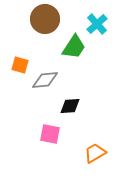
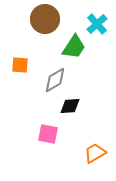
orange square: rotated 12 degrees counterclockwise
gray diamond: moved 10 px right; rotated 24 degrees counterclockwise
pink square: moved 2 px left
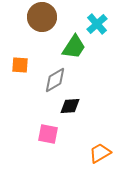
brown circle: moved 3 px left, 2 px up
orange trapezoid: moved 5 px right
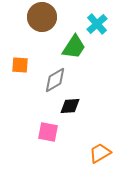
pink square: moved 2 px up
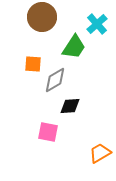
orange square: moved 13 px right, 1 px up
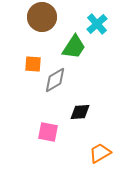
black diamond: moved 10 px right, 6 px down
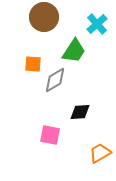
brown circle: moved 2 px right
green trapezoid: moved 4 px down
pink square: moved 2 px right, 3 px down
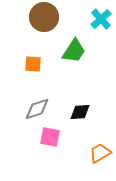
cyan cross: moved 4 px right, 5 px up
gray diamond: moved 18 px left, 29 px down; rotated 12 degrees clockwise
pink square: moved 2 px down
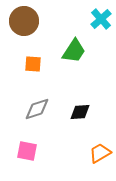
brown circle: moved 20 px left, 4 px down
pink square: moved 23 px left, 14 px down
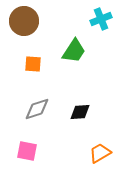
cyan cross: rotated 20 degrees clockwise
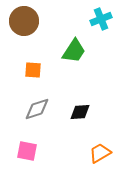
orange square: moved 6 px down
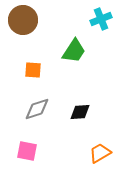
brown circle: moved 1 px left, 1 px up
